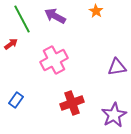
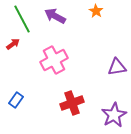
red arrow: moved 2 px right
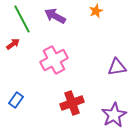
orange star: rotated 16 degrees clockwise
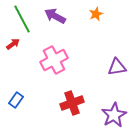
orange star: moved 3 px down
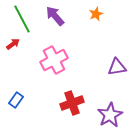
purple arrow: rotated 20 degrees clockwise
purple star: moved 4 px left
